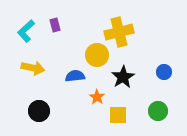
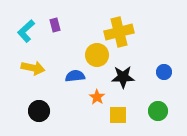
black star: rotated 30 degrees clockwise
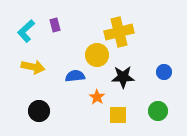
yellow arrow: moved 1 px up
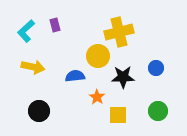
yellow circle: moved 1 px right, 1 px down
blue circle: moved 8 px left, 4 px up
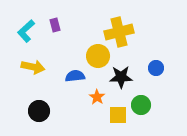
black star: moved 2 px left
green circle: moved 17 px left, 6 px up
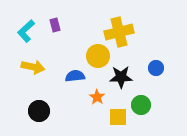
yellow square: moved 2 px down
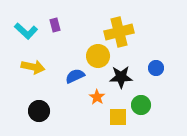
cyan L-shape: rotated 95 degrees counterclockwise
blue semicircle: rotated 18 degrees counterclockwise
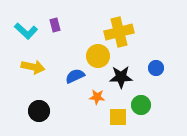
orange star: rotated 28 degrees counterclockwise
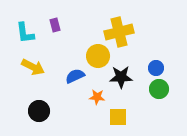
cyan L-shape: moved 1 px left, 2 px down; rotated 40 degrees clockwise
yellow arrow: rotated 15 degrees clockwise
green circle: moved 18 px right, 16 px up
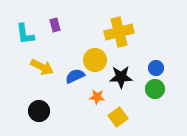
cyan L-shape: moved 1 px down
yellow circle: moved 3 px left, 4 px down
yellow arrow: moved 9 px right
green circle: moved 4 px left
yellow square: rotated 36 degrees counterclockwise
